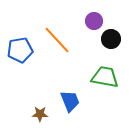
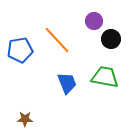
blue trapezoid: moved 3 px left, 18 px up
brown star: moved 15 px left, 5 px down
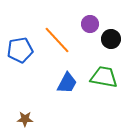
purple circle: moved 4 px left, 3 px down
green trapezoid: moved 1 px left
blue trapezoid: rotated 50 degrees clockwise
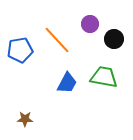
black circle: moved 3 px right
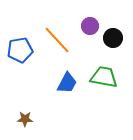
purple circle: moved 2 px down
black circle: moved 1 px left, 1 px up
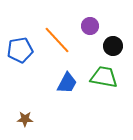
black circle: moved 8 px down
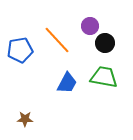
black circle: moved 8 px left, 3 px up
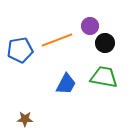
orange line: rotated 68 degrees counterclockwise
blue trapezoid: moved 1 px left, 1 px down
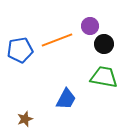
black circle: moved 1 px left, 1 px down
blue trapezoid: moved 15 px down
brown star: rotated 21 degrees counterclockwise
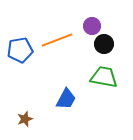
purple circle: moved 2 px right
